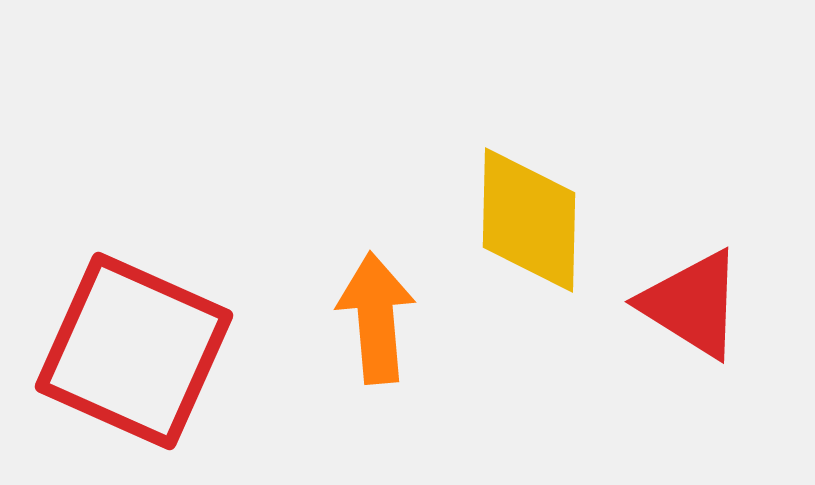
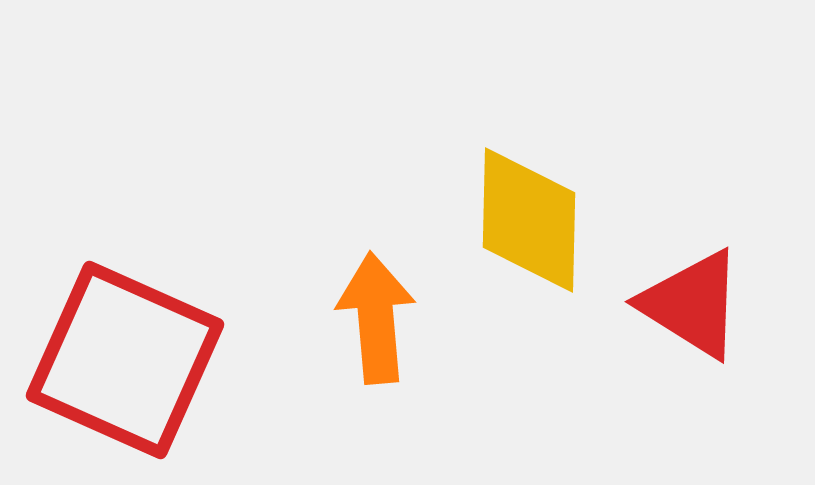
red square: moved 9 px left, 9 px down
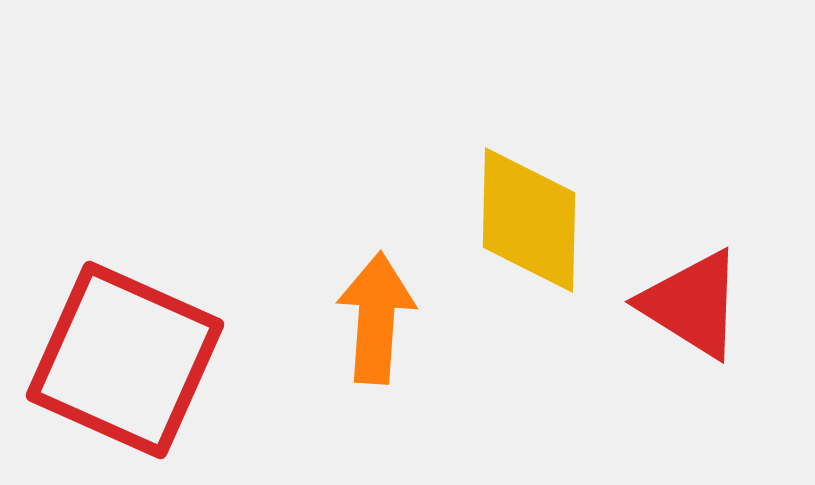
orange arrow: rotated 9 degrees clockwise
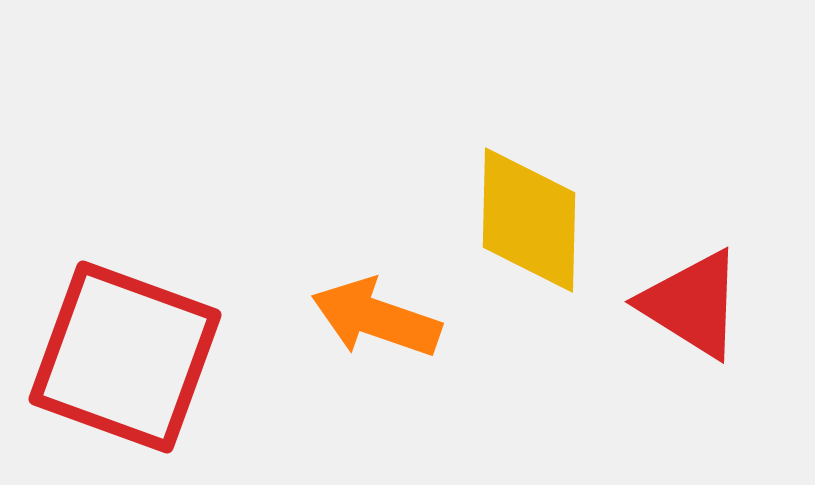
orange arrow: rotated 75 degrees counterclockwise
red square: moved 3 px up; rotated 4 degrees counterclockwise
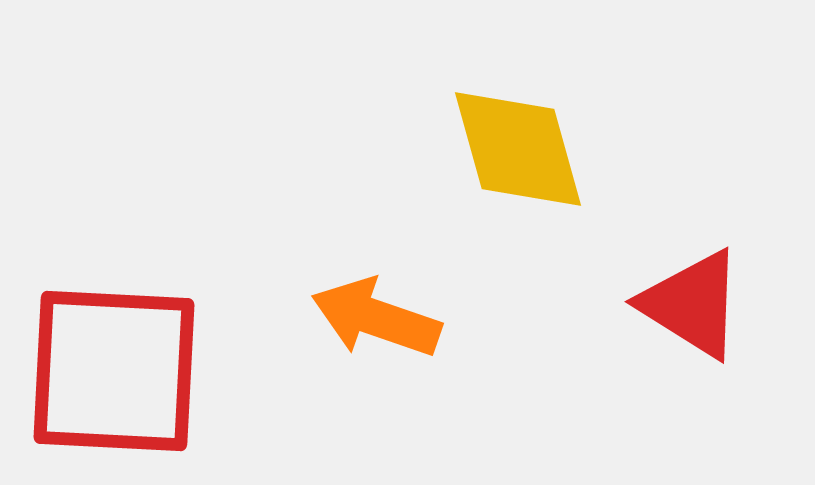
yellow diamond: moved 11 px left, 71 px up; rotated 17 degrees counterclockwise
red square: moved 11 px left, 14 px down; rotated 17 degrees counterclockwise
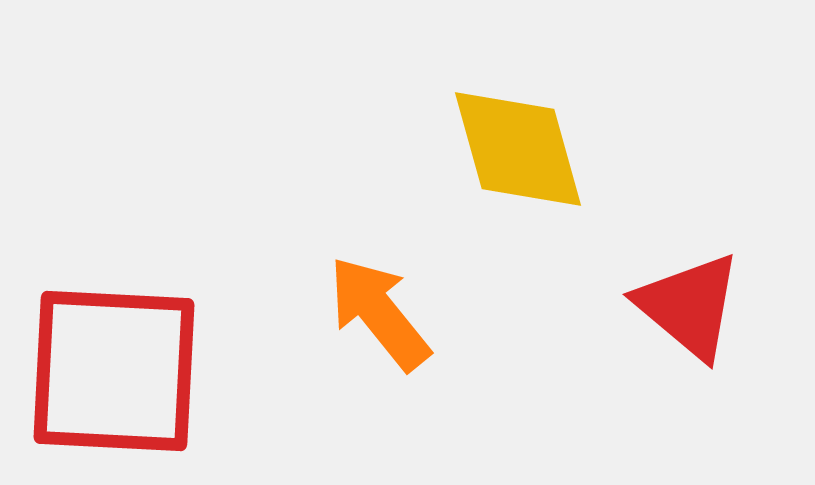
red triangle: moved 3 px left, 2 px down; rotated 8 degrees clockwise
orange arrow: moved 3 px right, 5 px up; rotated 32 degrees clockwise
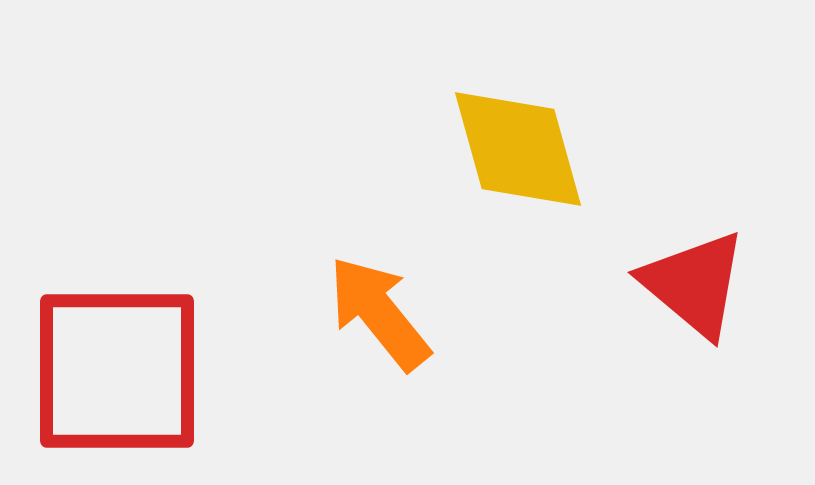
red triangle: moved 5 px right, 22 px up
red square: moved 3 px right; rotated 3 degrees counterclockwise
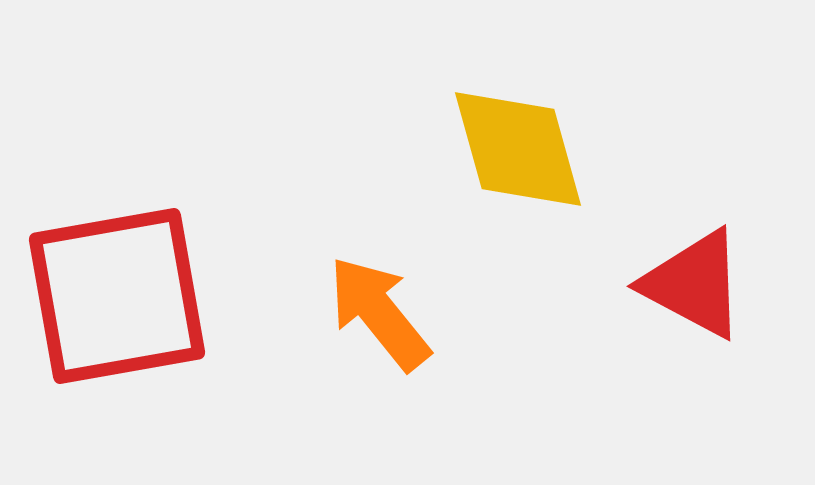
red triangle: rotated 12 degrees counterclockwise
red square: moved 75 px up; rotated 10 degrees counterclockwise
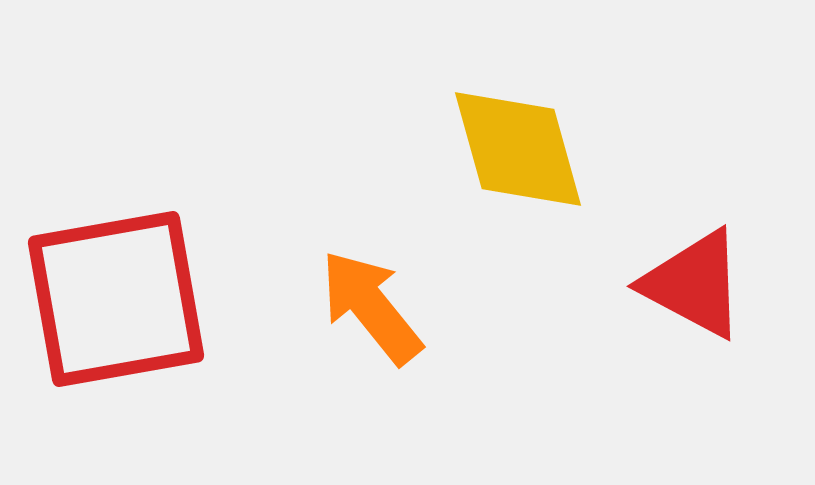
red square: moved 1 px left, 3 px down
orange arrow: moved 8 px left, 6 px up
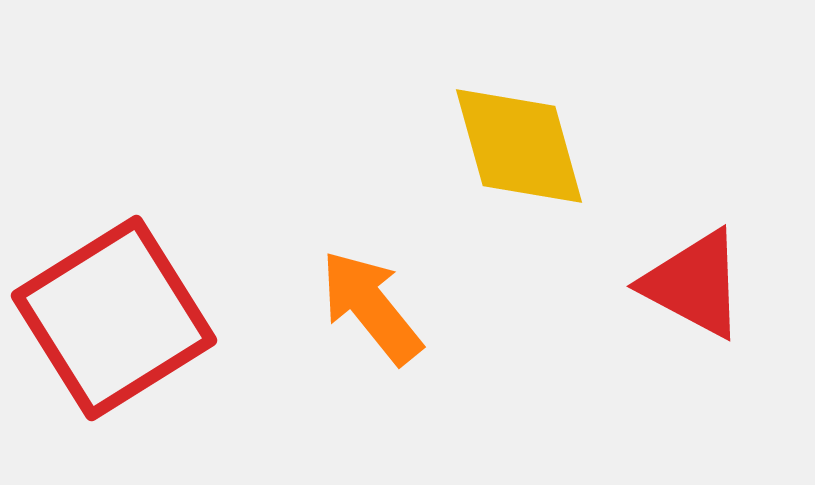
yellow diamond: moved 1 px right, 3 px up
red square: moved 2 px left, 19 px down; rotated 22 degrees counterclockwise
